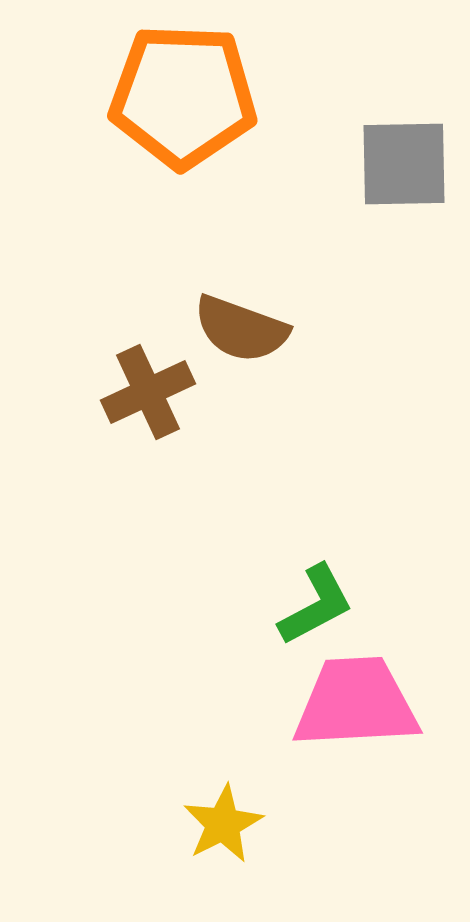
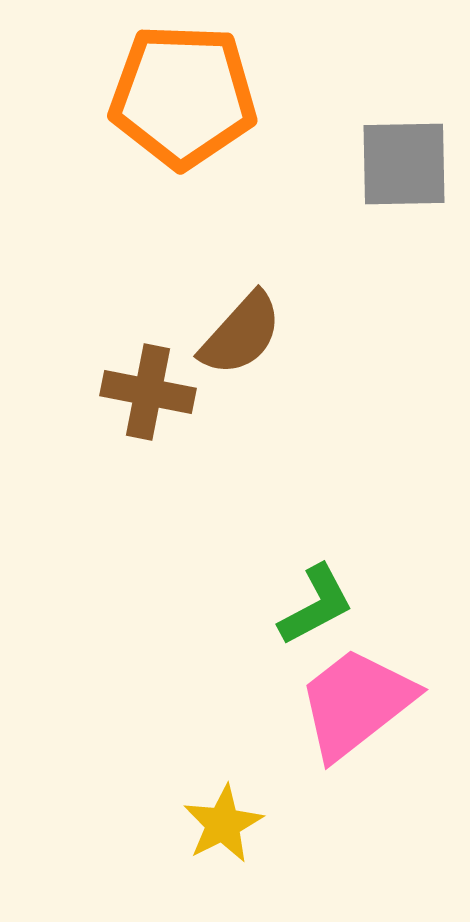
brown semicircle: moved 5 px down; rotated 68 degrees counterclockwise
brown cross: rotated 36 degrees clockwise
pink trapezoid: rotated 35 degrees counterclockwise
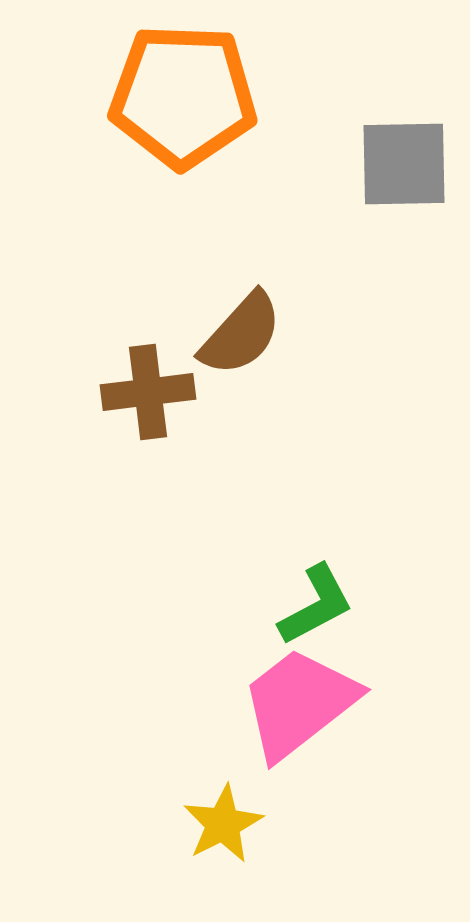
brown cross: rotated 18 degrees counterclockwise
pink trapezoid: moved 57 px left
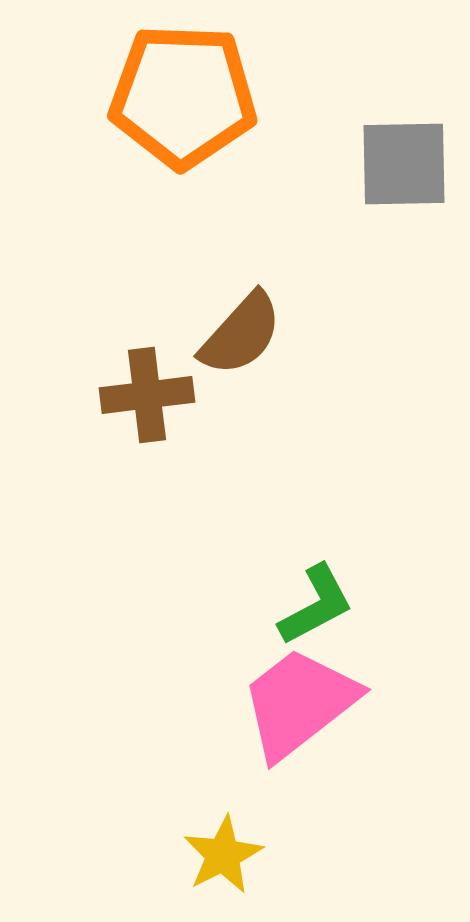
brown cross: moved 1 px left, 3 px down
yellow star: moved 31 px down
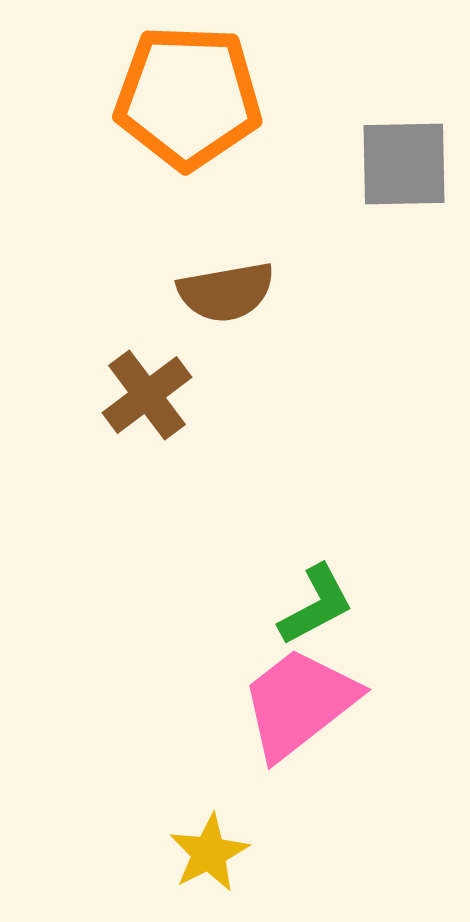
orange pentagon: moved 5 px right, 1 px down
brown semicircle: moved 15 px left, 42 px up; rotated 38 degrees clockwise
brown cross: rotated 30 degrees counterclockwise
yellow star: moved 14 px left, 2 px up
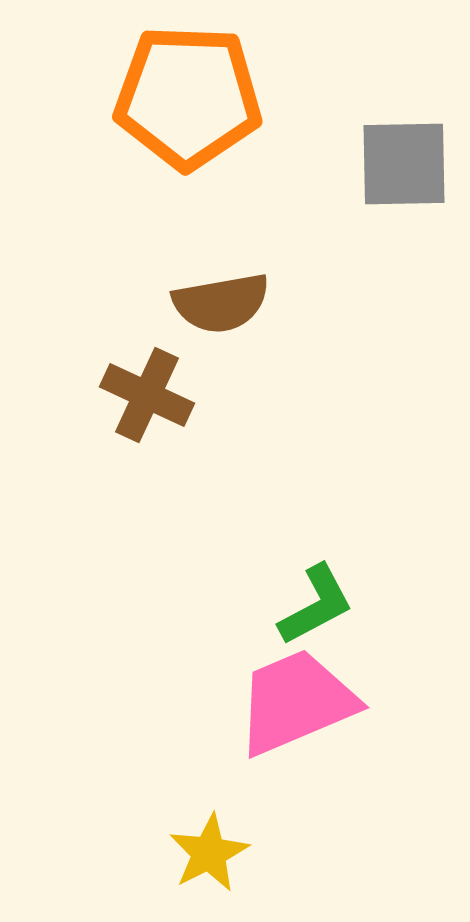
brown semicircle: moved 5 px left, 11 px down
brown cross: rotated 28 degrees counterclockwise
pink trapezoid: moved 3 px left, 1 px up; rotated 15 degrees clockwise
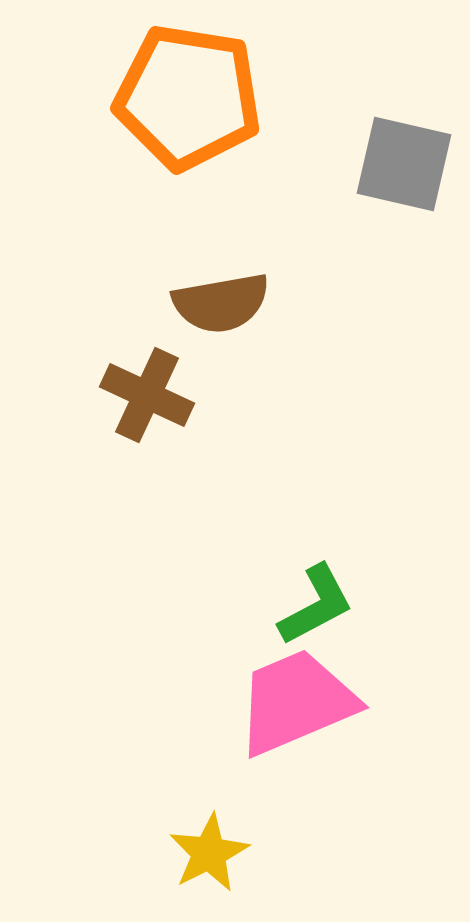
orange pentagon: rotated 7 degrees clockwise
gray square: rotated 14 degrees clockwise
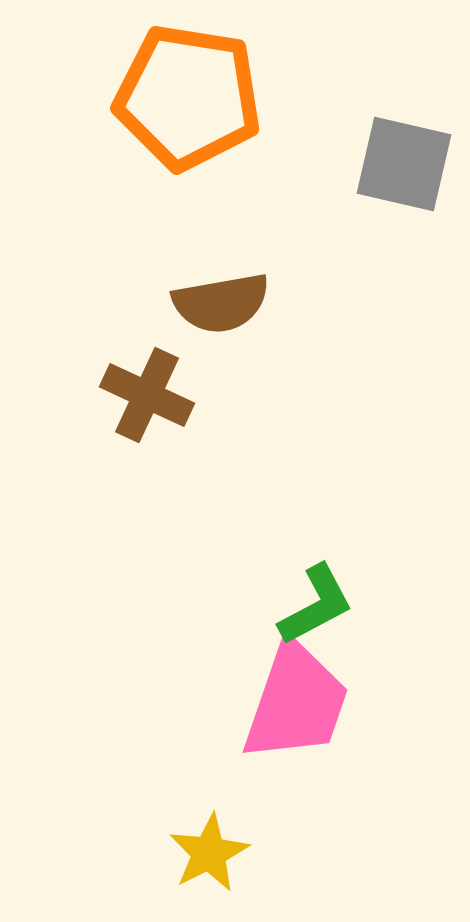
pink trapezoid: rotated 132 degrees clockwise
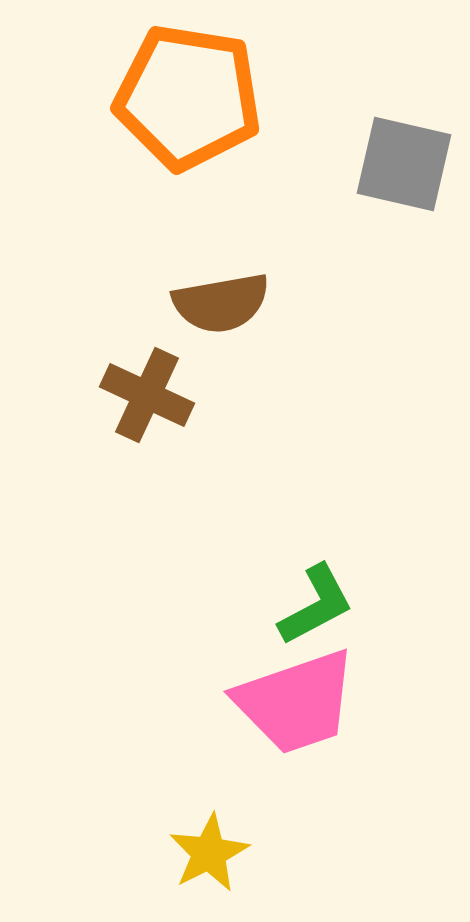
pink trapezoid: rotated 52 degrees clockwise
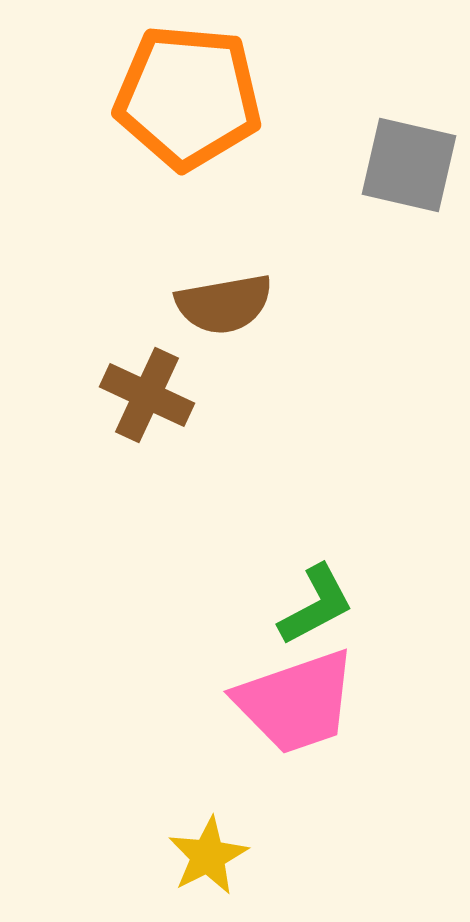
orange pentagon: rotated 4 degrees counterclockwise
gray square: moved 5 px right, 1 px down
brown semicircle: moved 3 px right, 1 px down
yellow star: moved 1 px left, 3 px down
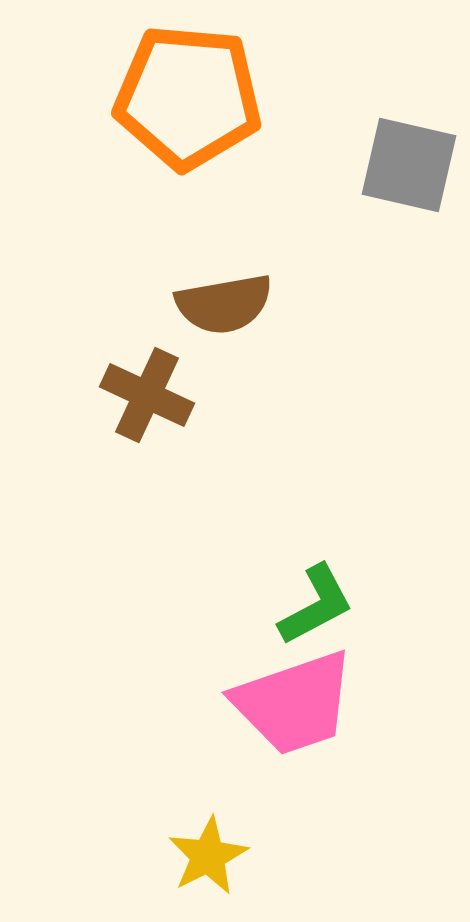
pink trapezoid: moved 2 px left, 1 px down
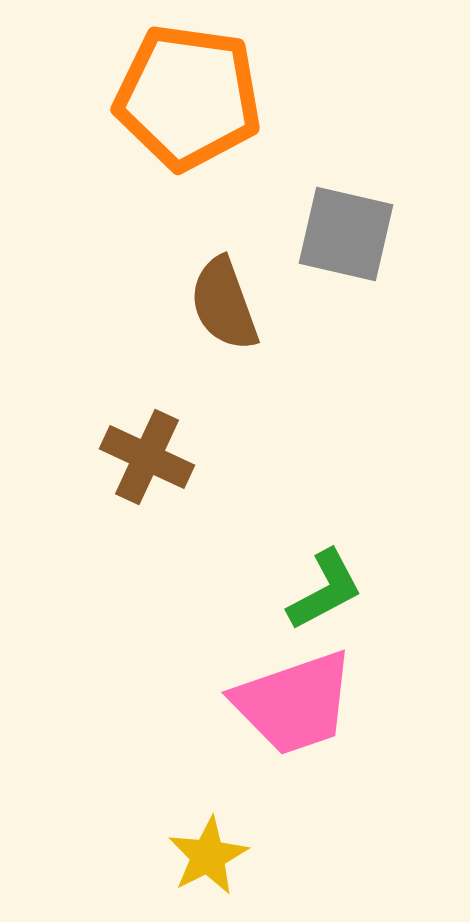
orange pentagon: rotated 3 degrees clockwise
gray square: moved 63 px left, 69 px down
brown semicircle: rotated 80 degrees clockwise
brown cross: moved 62 px down
green L-shape: moved 9 px right, 15 px up
